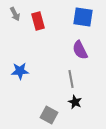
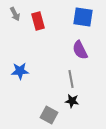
black star: moved 3 px left, 1 px up; rotated 16 degrees counterclockwise
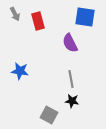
blue square: moved 2 px right
purple semicircle: moved 10 px left, 7 px up
blue star: rotated 12 degrees clockwise
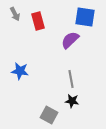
purple semicircle: moved 3 px up; rotated 72 degrees clockwise
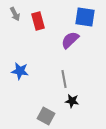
gray line: moved 7 px left
gray square: moved 3 px left, 1 px down
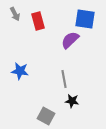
blue square: moved 2 px down
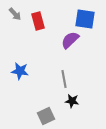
gray arrow: rotated 16 degrees counterclockwise
gray square: rotated 36 degrees clockwise
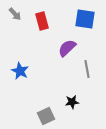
red rectangle: moved 4 px right
purple semicircle: moved 3 px left, 8 px down
blue star: rotated 18 degrees clockwise
gray line: moved 23 px right, 10 px up
black star: moved 1 px down; rotated 16 degrees counterclockwise
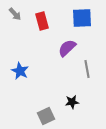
blue square: moved 3 px left, 1 px up; rotated 10 degrees counterclockwise
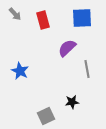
red rectangle: moved 1 px right, 1 px up
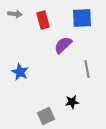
gray arrow: rotated 40 degrees counterclockwise
purple semicircle: moved 4 px left, 3 px up
blue star: moved 1 px down
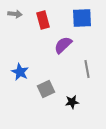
gray square: moved 27 px up
